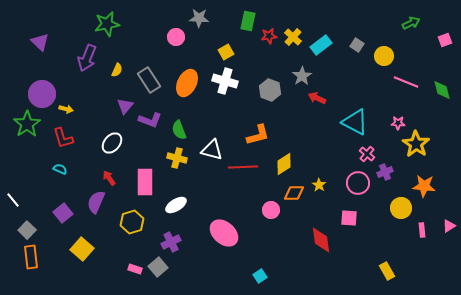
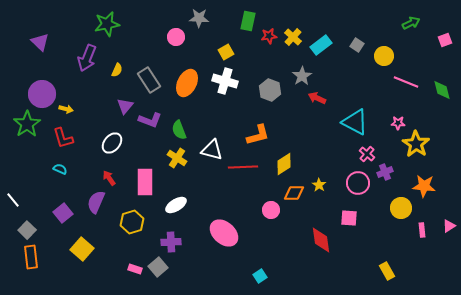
yellow cross at (177, 158): rotated 18 degrees clockwise
purple cross at (171, 242): rotated 24 degrees clockwise
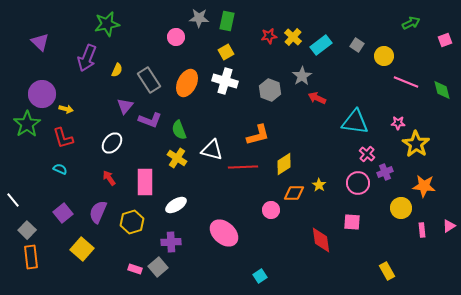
green rectangle at (248, 21): moved 21 px left
cyan triangle at (355, 122): rotated 20 degrees counterclockwise
purple semicircle at (96, 202): moved 2 px right, 10 px down
pink square at (349, 218): moved 3 px right, 4 px down
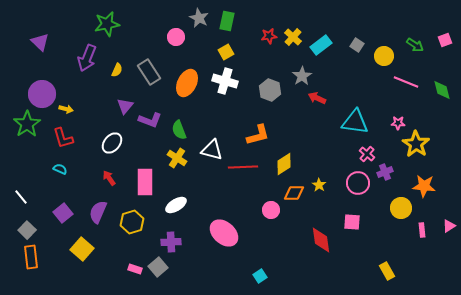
gray star at (199, 18): rotated 24 degrees clockwise
green arrow at (411, 23): moved 4 px right, 22 px down; rotated 60 degrees clockwise
gray rectangle at (149, 80): moved 8 px up
white line at (13, 200): moved 8 px right, 3 px up
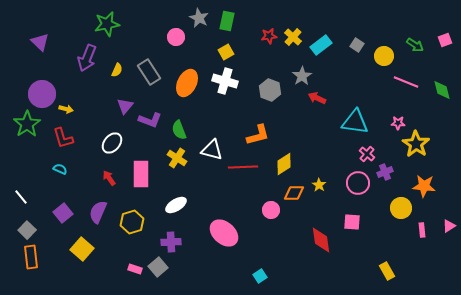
pink rectangle at (145, 182): moved 4 px left, 8 px up
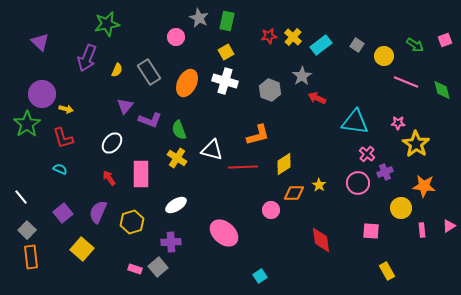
pink square at (352, 222): moved 19 px right, 9 px down
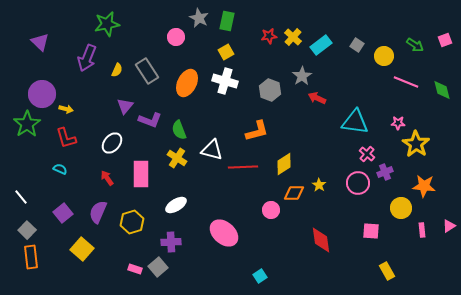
gray rectangle at (149, 72): moved 2 px left, 1 px up
orange L-shape at (258, 135): moved 1 px left, 4 px up
red L-shape at (63, 138): moved 3 px right
red arrow at (109, 178): moved 2 px left
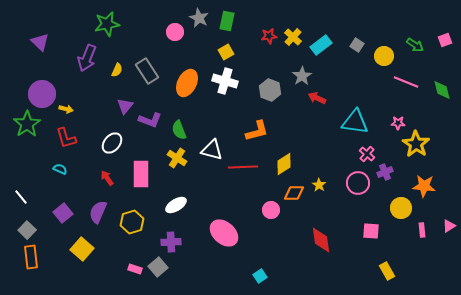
pink circle at (176, 37): moved 1 px left, 5 px up
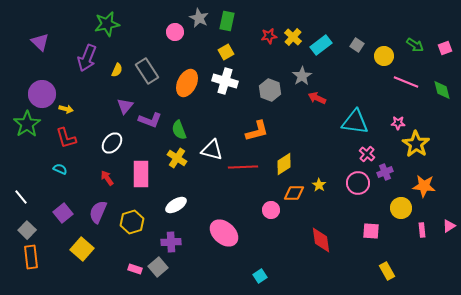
pink square at (445, 40): moved 8 px down
